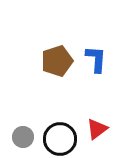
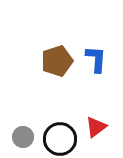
red triangle: moved 1 px left, 2 px up
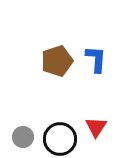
red triangle: rotated 20 degrees counterclockwise
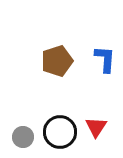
blue L-shape: moved 9 px right
black circle: moved 7 px up
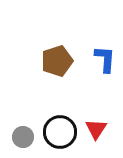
red triangle: moved 2 px down
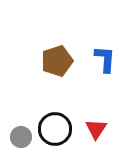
black circle: moved 5 px left, 3 px up
gray circle: moved 2 px left
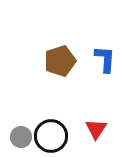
brown pentagon: moved 3 px right
black circle: moved 4 px left, 7 px down
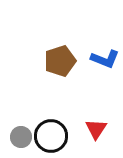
blue L-shape: rotated 108 degrees clockwise
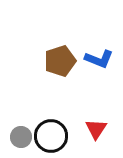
blue L-shape: moved 6 px left
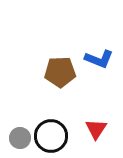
brown pentagon: moved 11 px down; rotated 16 degrees clockwise
gray circle: moved 1 px left, 1 px down
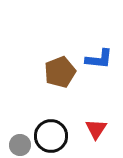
blue L-shape: rotated 16 degrees counterclockwise
brown pentagon: rotated 20 degrees counterclockwise
gray circle: moved 7 px down
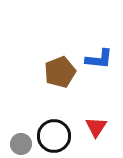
red triangle: moved 2 px up
black circle: moved 3 px right
gray circle: moved 1 px right, 1 px up
